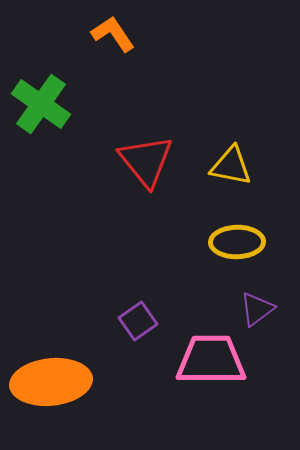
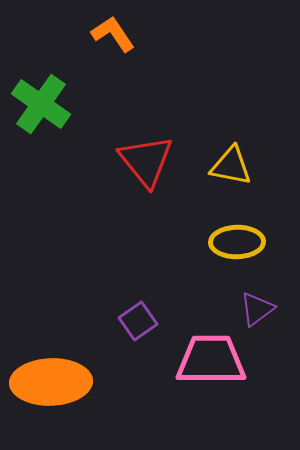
orange ellipse: rotated 4 degrees clockwise
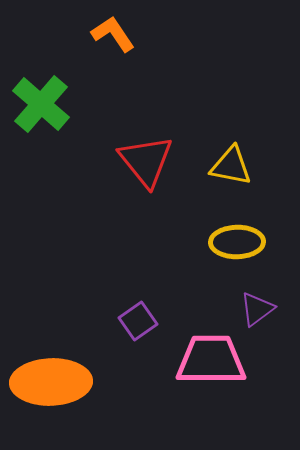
green cross: rotated 6 degrees clockwise
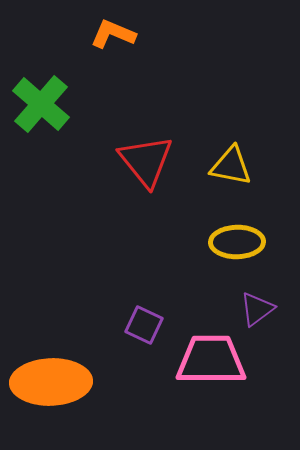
orange L-shape: rotated 33 degrees counterclockwise
purple square: moved 6 px right, 4 px down; rotated 30 degrees counterclockwise
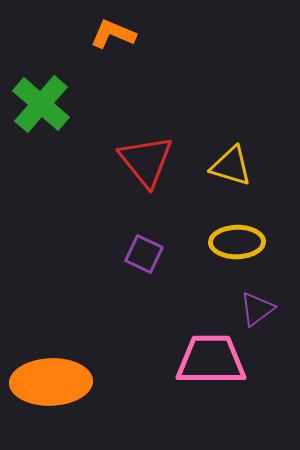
yellow triangle: rotated 6 degrees clockwise
purple square: moved 71 px up
